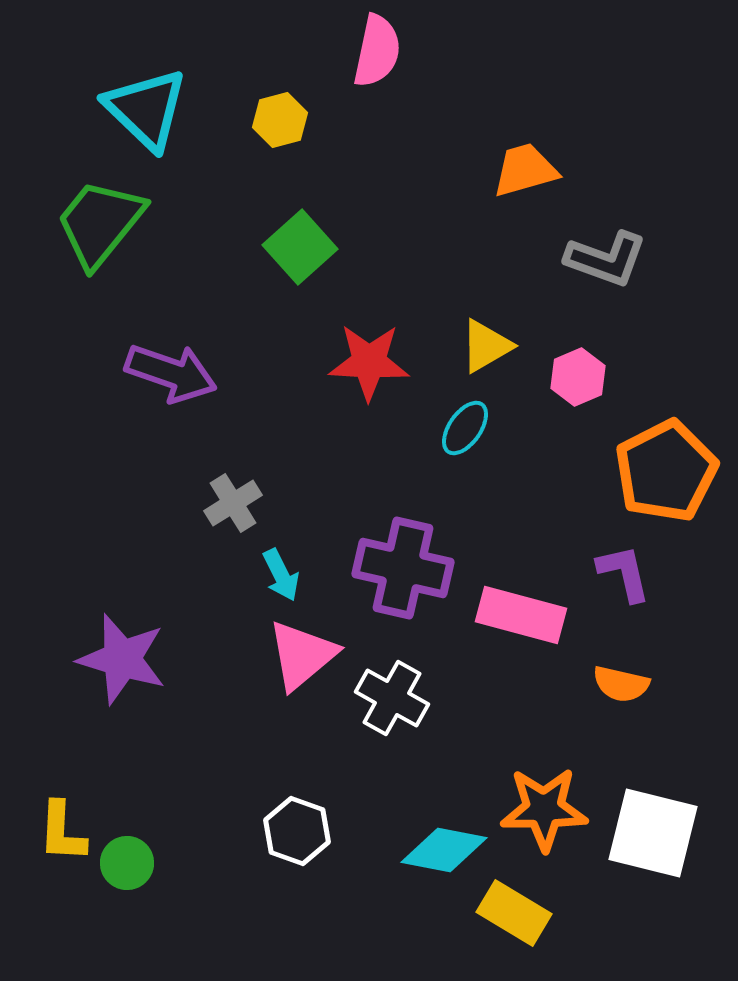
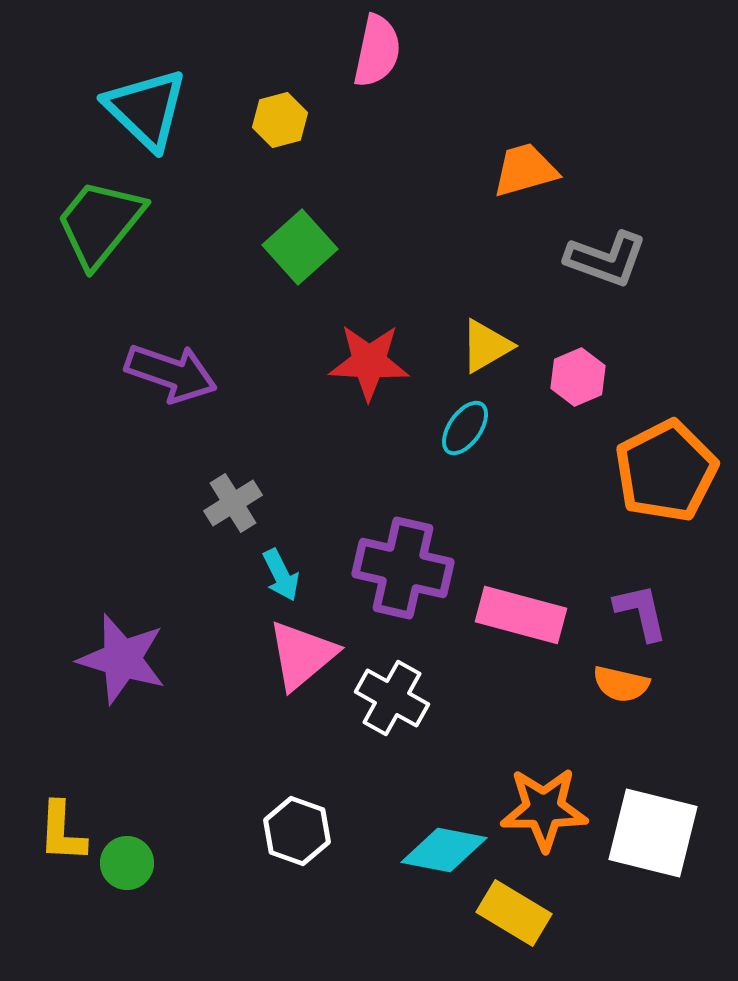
purple L-shape: moved 17 px right, 39 px down
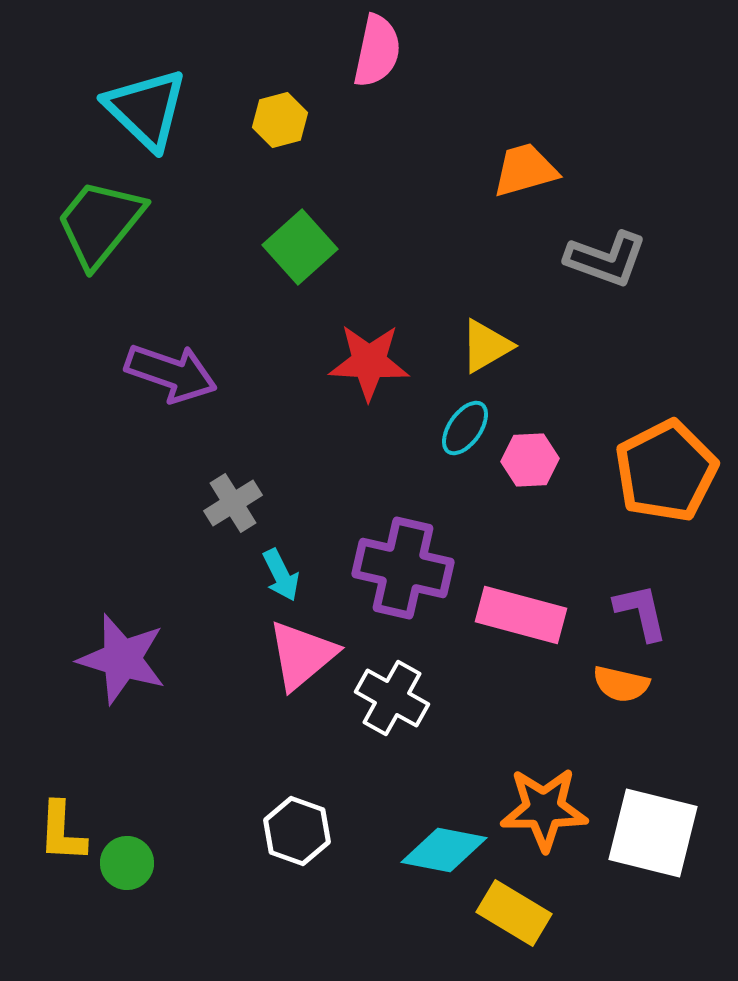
pink hexagon: moved 48 px left, 83 px down; rotated 20 degrees clockwise
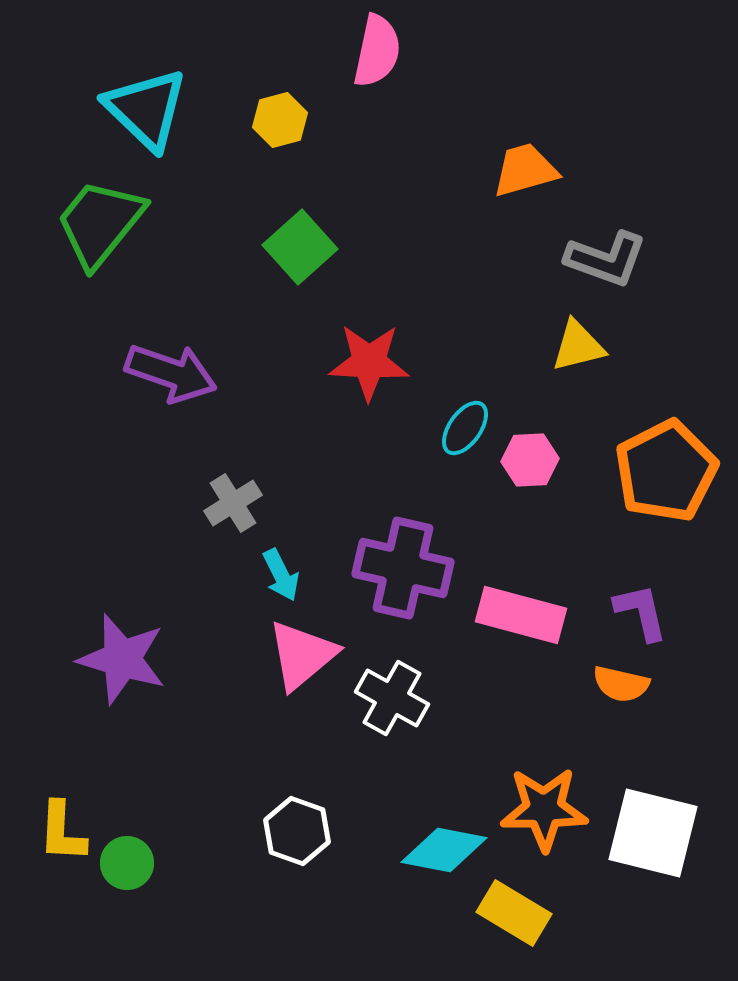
yellow triangle: moved 92 px right; rotated 16 degrees clockwise
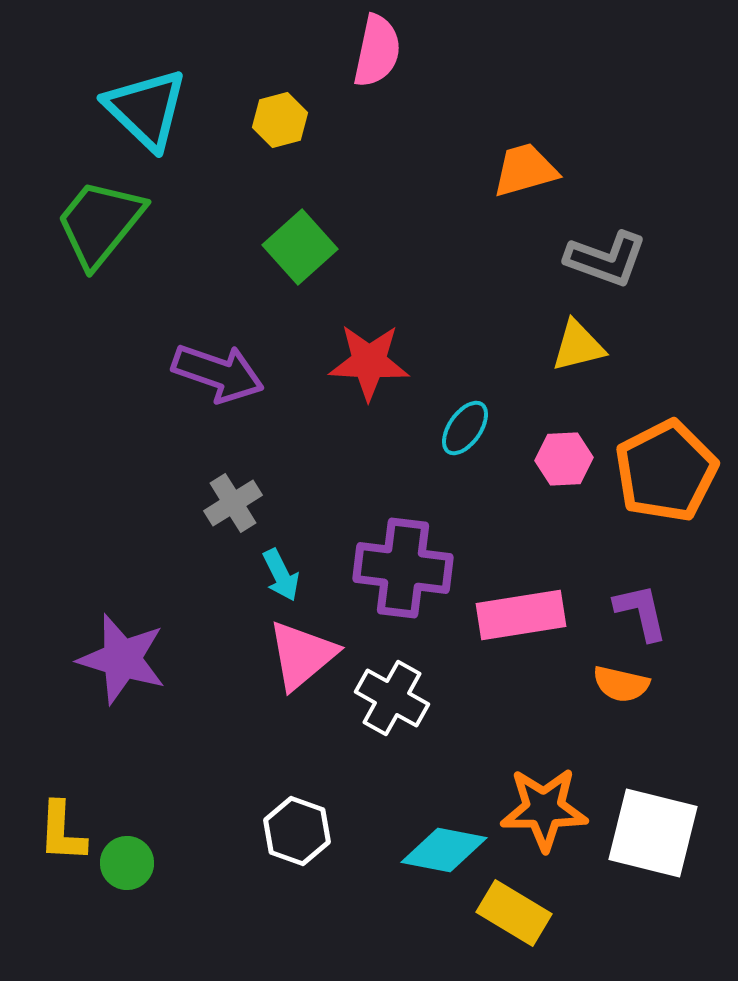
purple arrow: moved 47 px right
pink hexagon: moved 34 px right, 1 px up
purple cross: rotated 6 degrees counterclockwise
pink rectangle: rotated 24 degrees counterclockwise
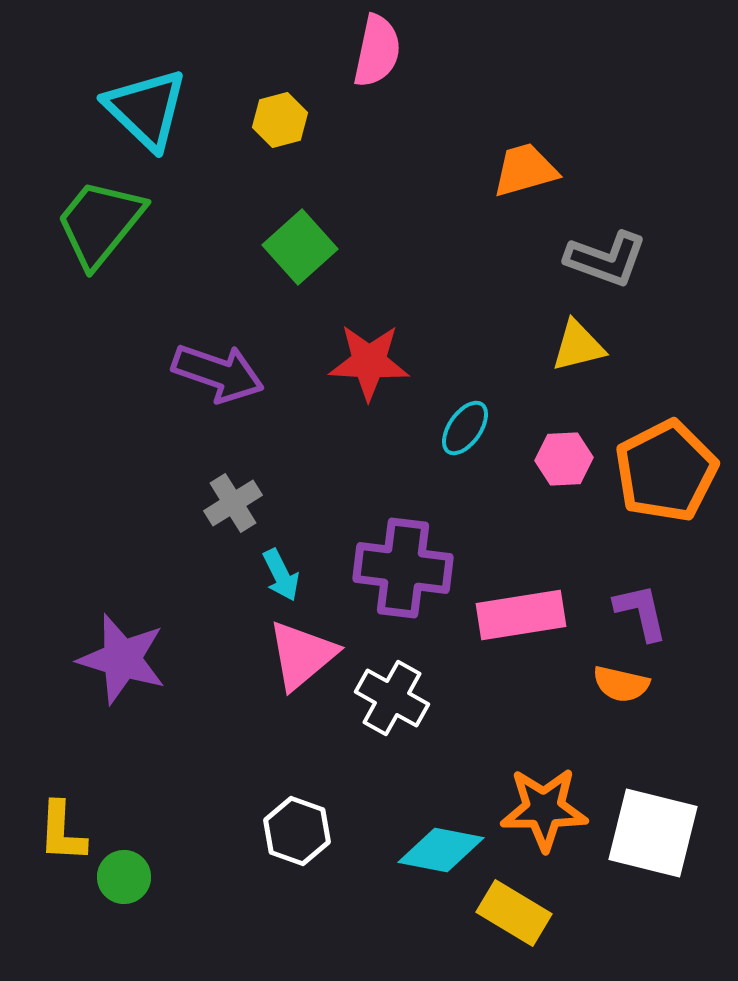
cyan diamond: moved 3 px left
green circle: moved 3 px left, 14 px down
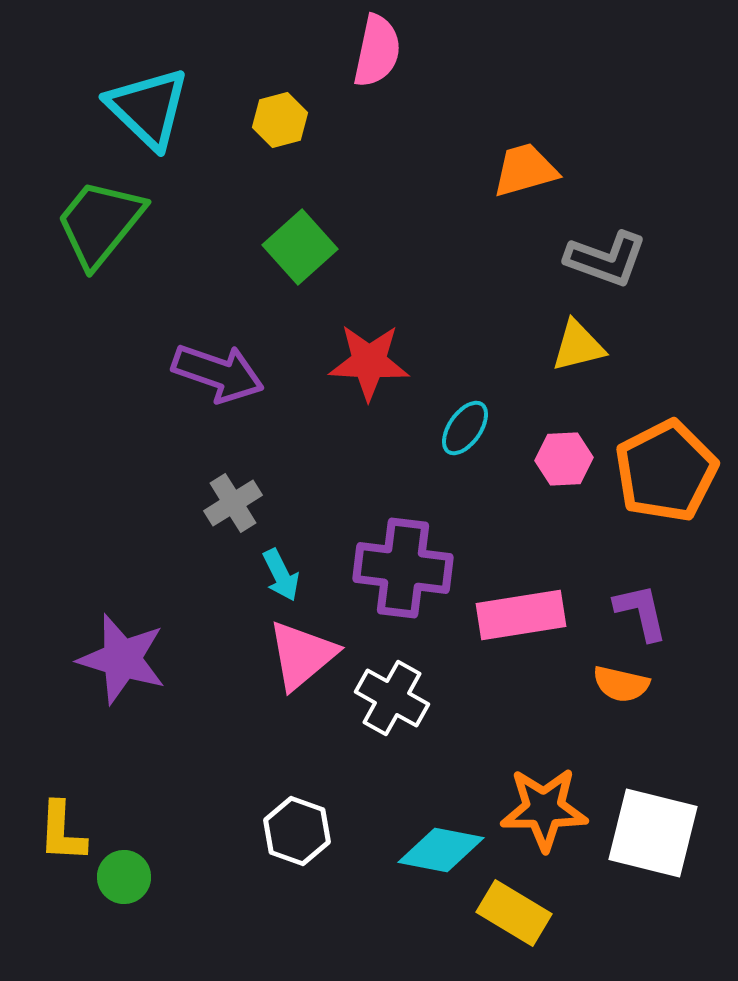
cyan triangle: moved 2 px right, 1 px up
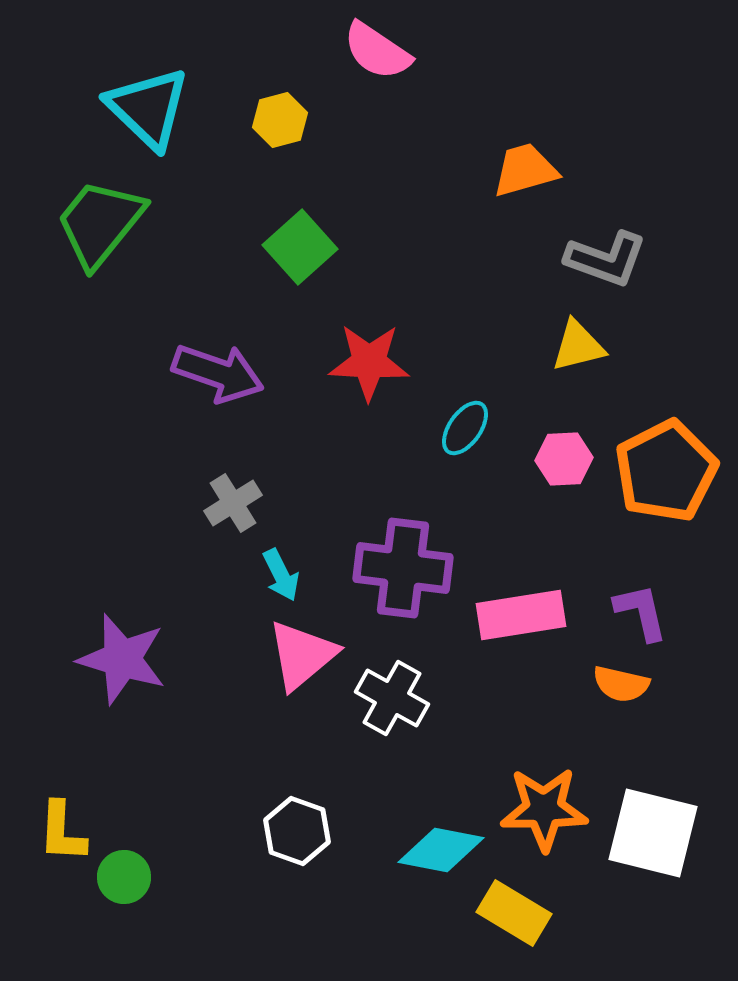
pink semicircle: rotated 112 degrees clockwise
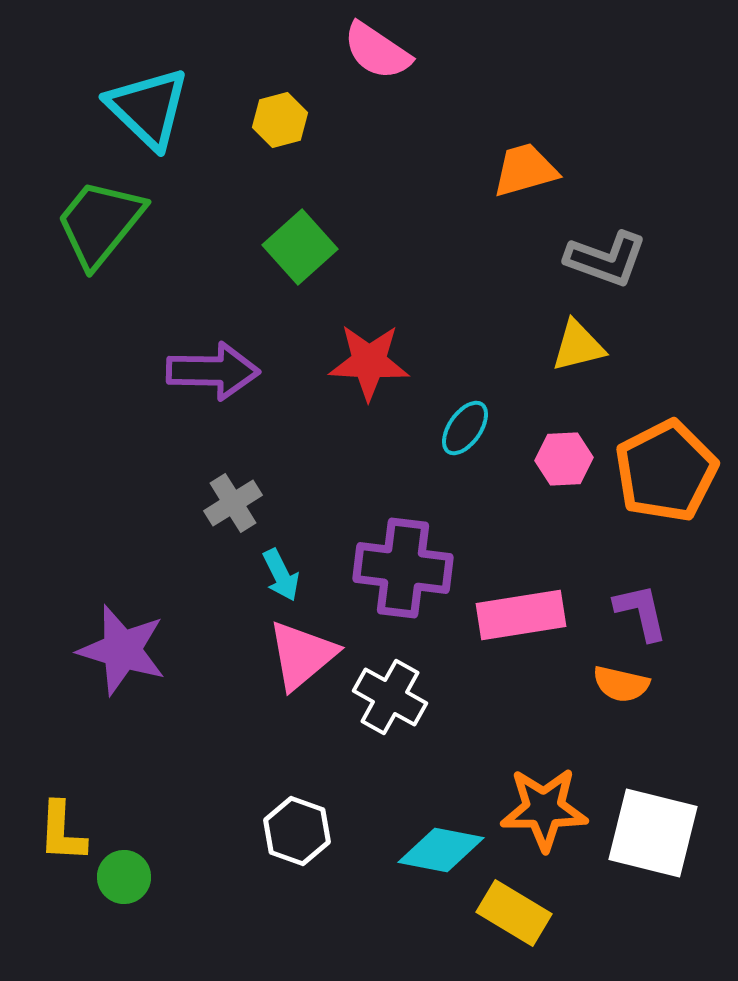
purple arrow: moved 5 px left, 2 px up; rotated 18 degrees counterclockwise
purple star: moved 9 px up
white cross: moved 2 px left, 1 px up
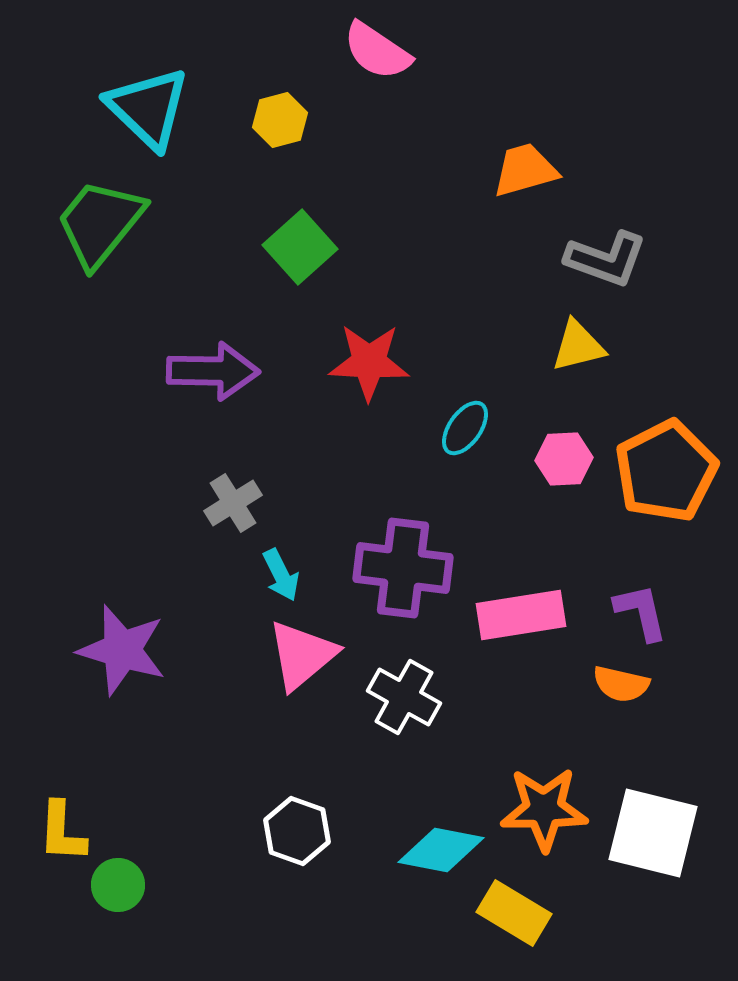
white cross: moved 14 px right
green circle: moved 6 px left, 8 px down
